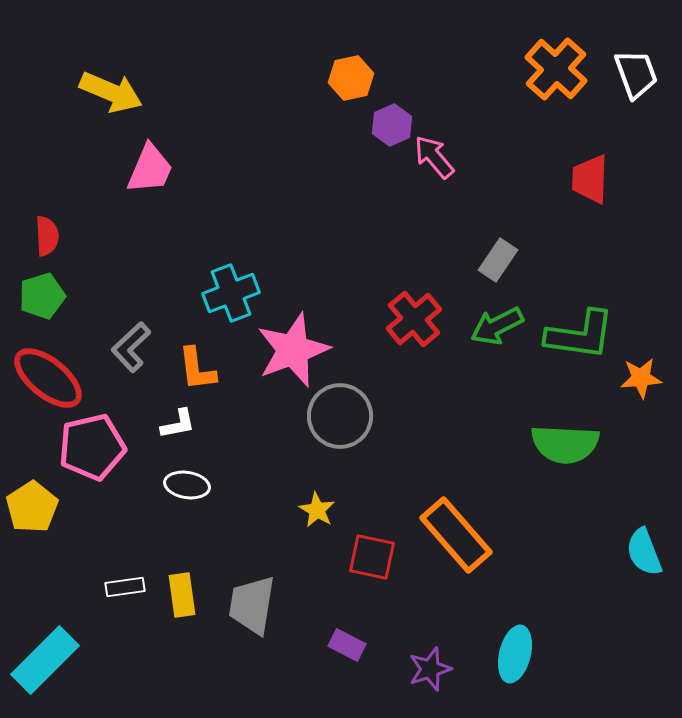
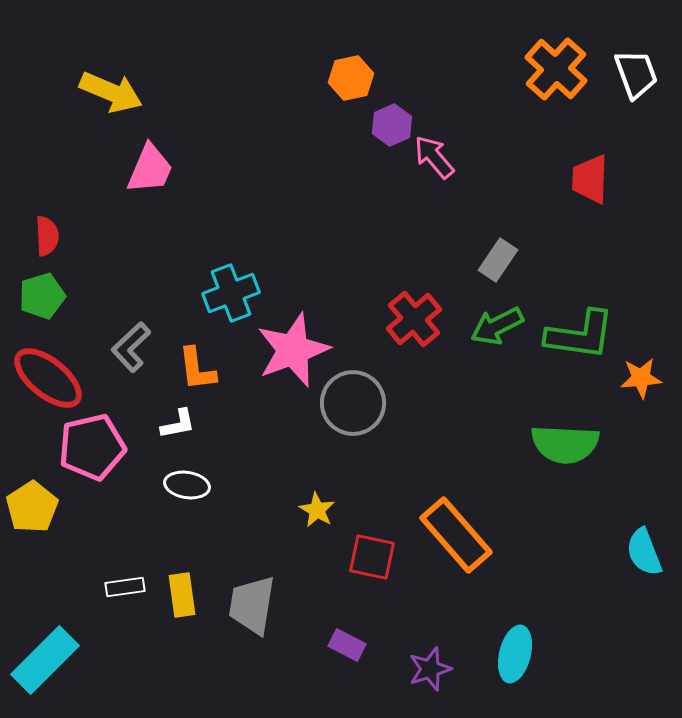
gray circle: moved 13 px right, 13 px up
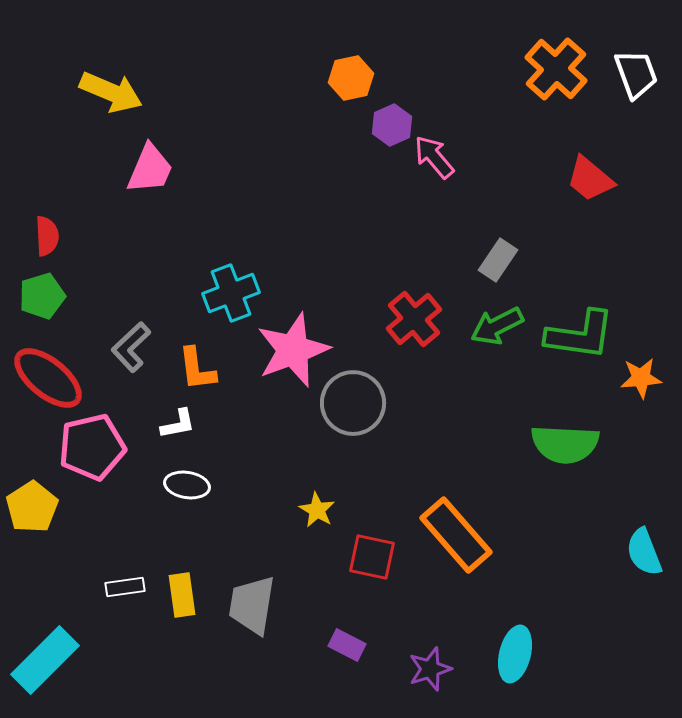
red trapezoid: rotated 52 degrees counterclockwise
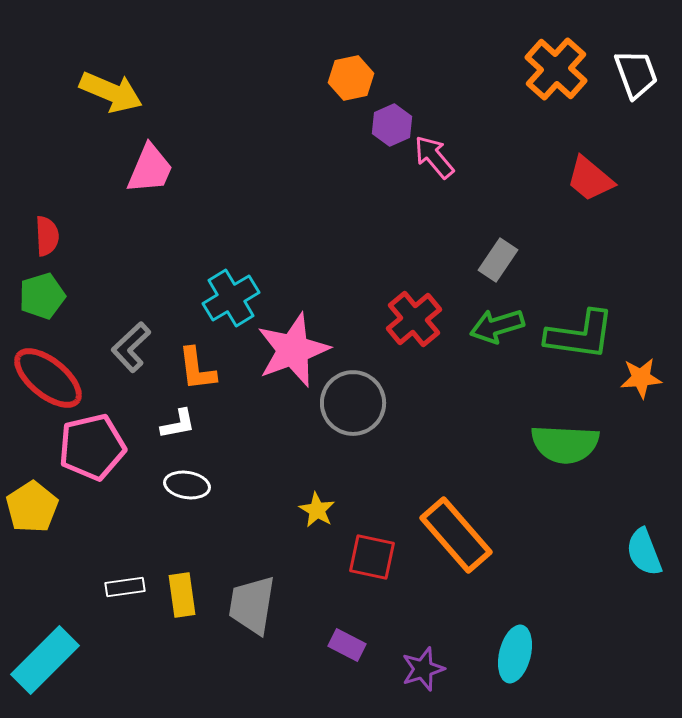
cyan cross: moved 5 px down; rotated 10 degrees counterclockwise
green arrow: rotated 10 degrees clockwise
purple star: moved 7 px left
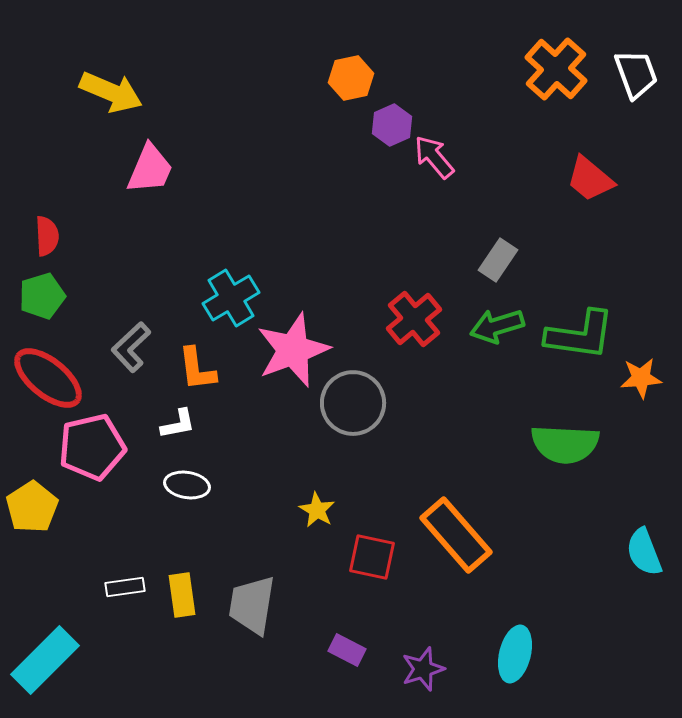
purple rectangle: moved 5 px down
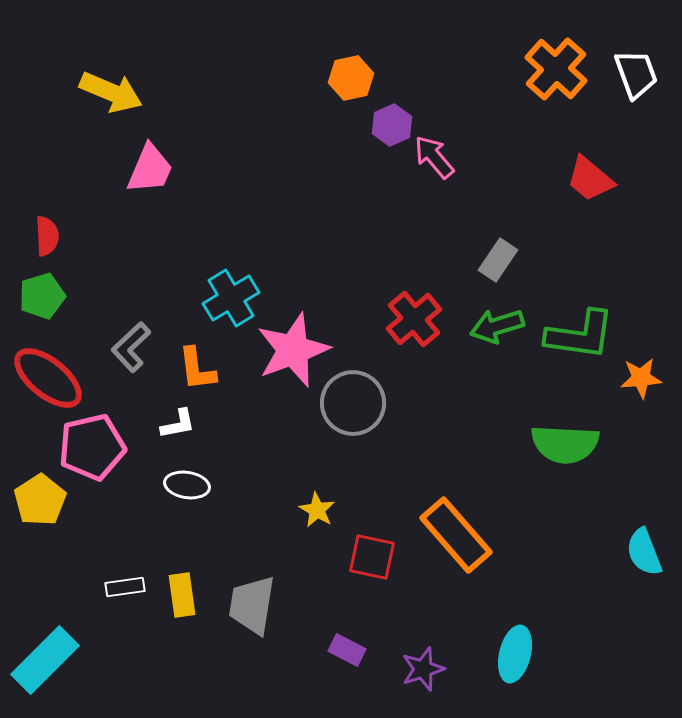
yellow pentagon: moved 8 px right, 7 px up
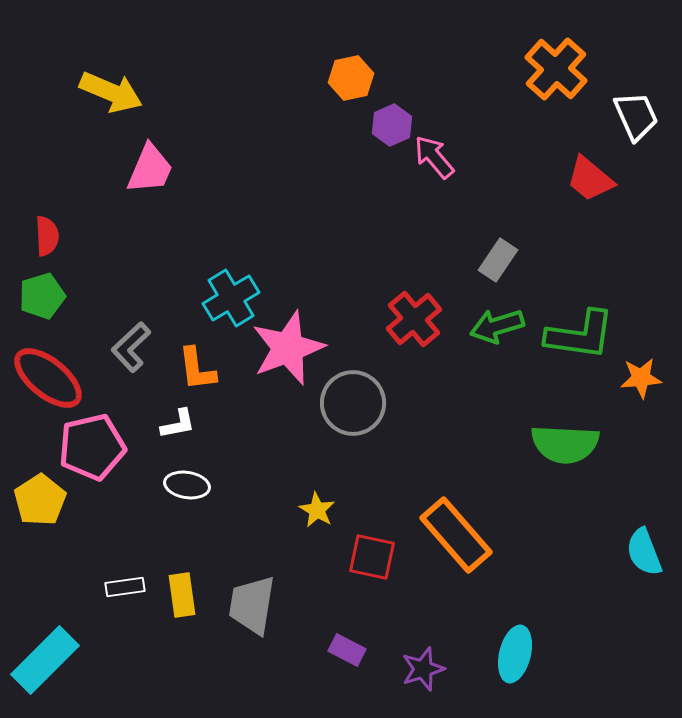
white trapezoid: moved 42 px down; rotated 4 degrees counterclockwise
pink star: moved 5 px left, 2 px up
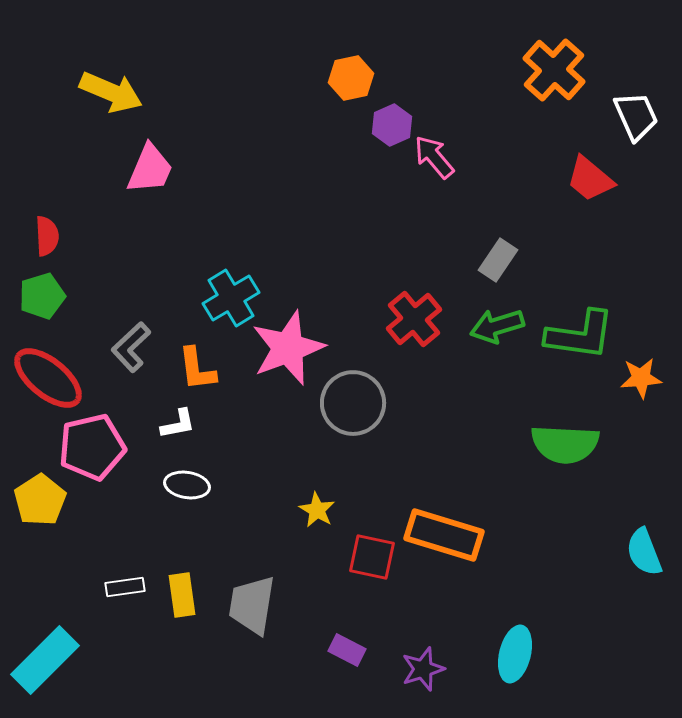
orange cross: moved 2 px left, 1 px down
orange rectangle: moved 12 px left; rotated 32 degrees counterclockwise
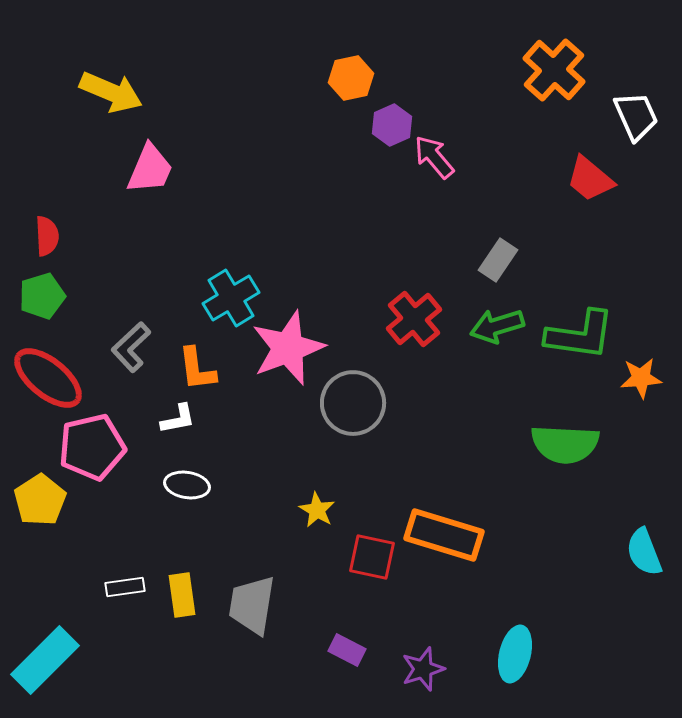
white L-shape: moved 5 px up
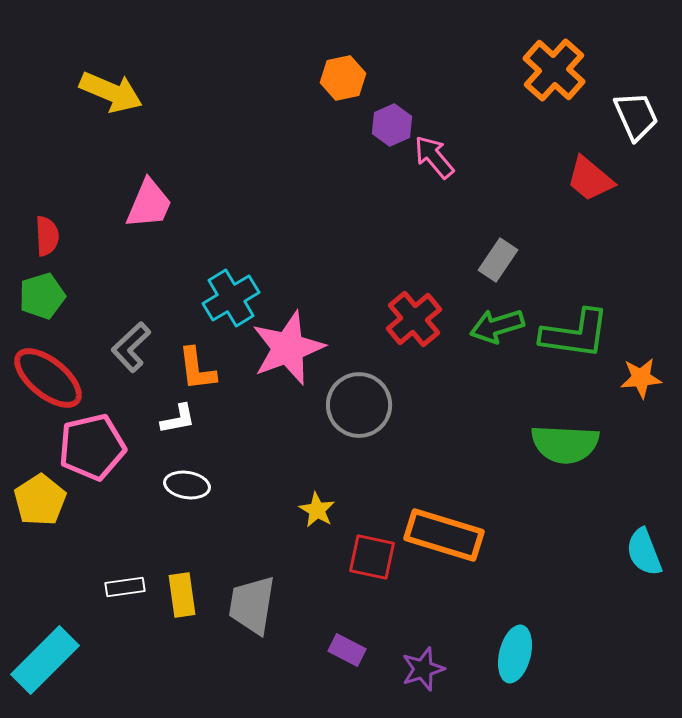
orange hexagon: moved 8 px left
pink trapezoid: moved 1 px left, 35 px down
green L-shape: moved 5 px left, 1 px up
gray circle: moved 6 px right, 2 px down
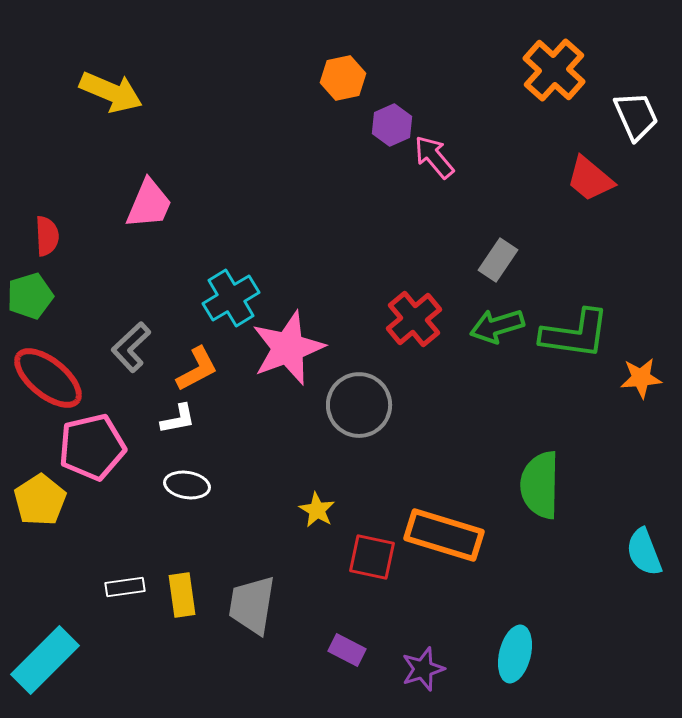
green pentagon: moved 12 px left
orange L-shape: rotated 111 degrees counterclockwise
green semicircle: moved 25 px left, 41 px down; rotated 88 degrees clockwise
